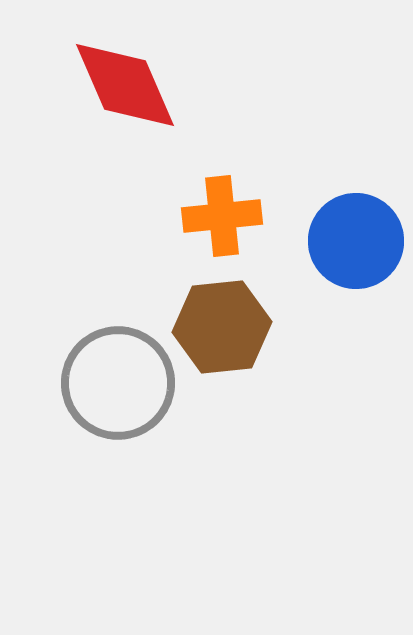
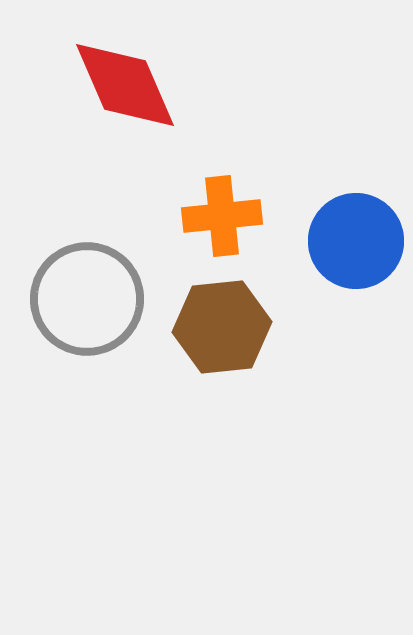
gray circle: moved 31 px left, 84 px up
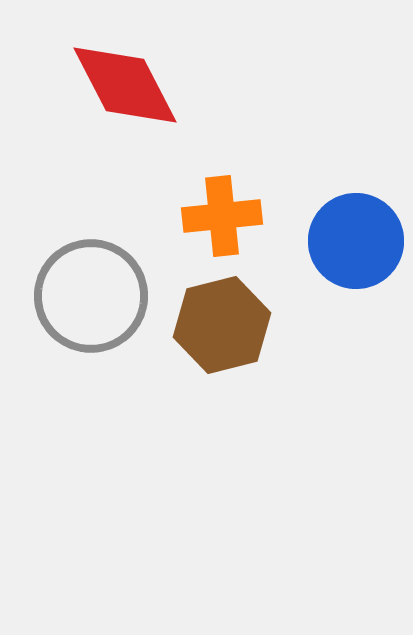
red diamond: rotated 4 degrees counterclockwise
gray circle: moved 4 px right, 3 px up
brown hexagon: moved 2 px up; rotated 8 degrees counterclockwise
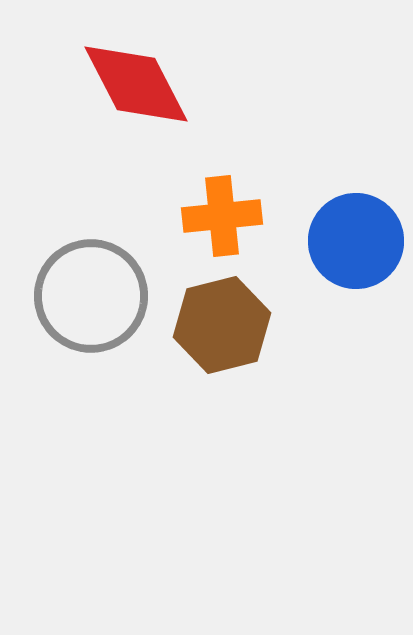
red diamond: moved 11 px right, 1 px up
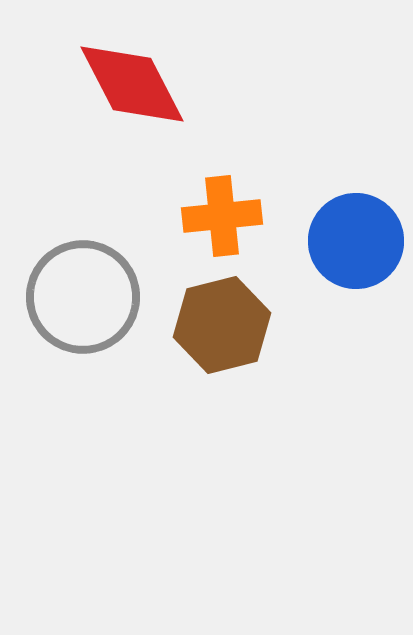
red diamond: moved 4 px left
gray circle: moved 8 px left, 1 px down
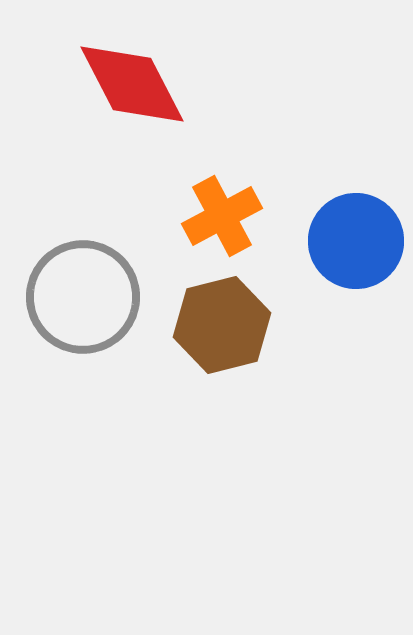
orange cross: rotated 22 degrees counterclockwise
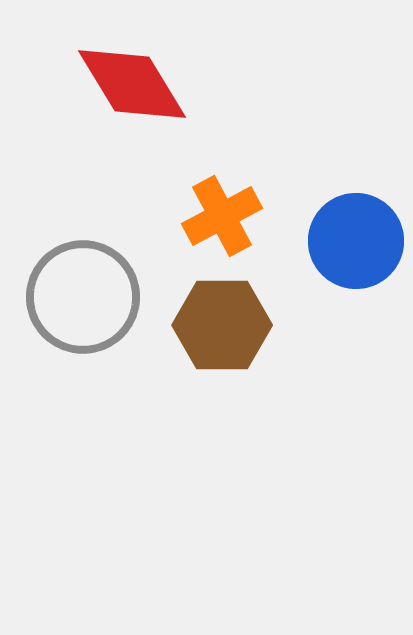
red diamond: rotated 4 degrees counterclockwise
brown hexagon: rotated 14 degrees clockwise
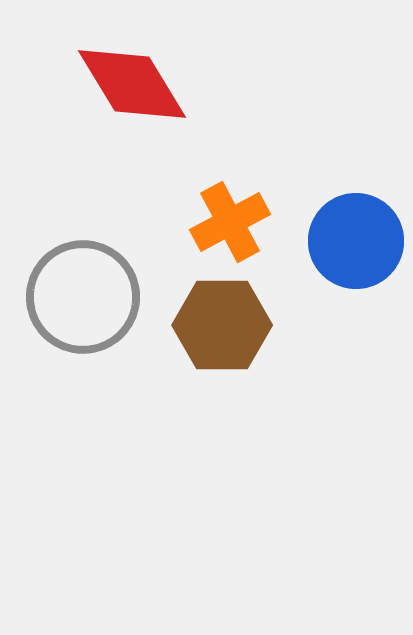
orange cross: moved 8 px right, 6 px down
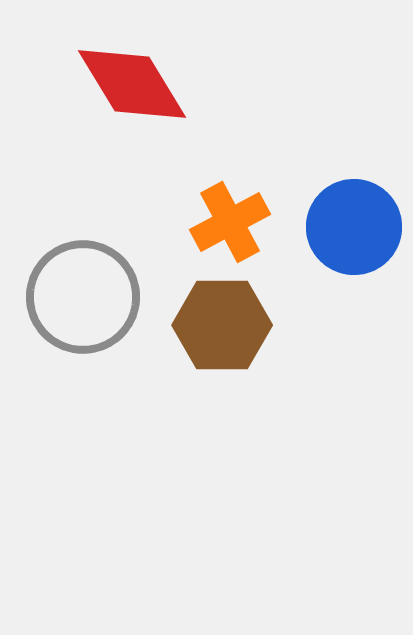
blue circle: moved 2 px left, 14 px up
